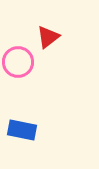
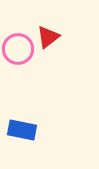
pink circle: moved 13 px up
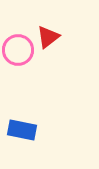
pink circle: moved 1 px down
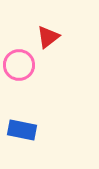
pink circle: moved 1 px right, 15 px down
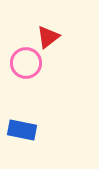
pink circle: moved 7 px right, 2 px up
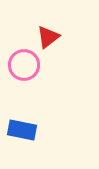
pink circle: moved 2 px left, 2 px down
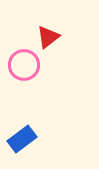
blue rectangle: moved 9 px down; rotated 48 degrees counterclockwise
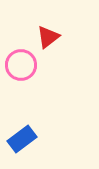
pink circle: moved 3 px left
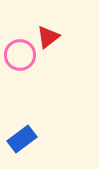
pink circle: moved 1 px left, 10 px up
